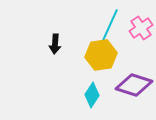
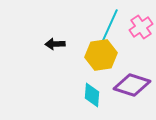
pink cross: moved 1 px up
black arrow: rotated 84 degrees clockwise
purple diamond: moved 2 px left
cyan diamond: rotated 30 degrees counterclockwise
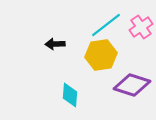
cyan line: moved 4 px left; rotated 28 degrees clockwise
cyan diamond: moved 22 px left
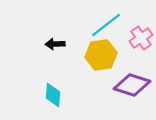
pink cross: moved 11 px down
cyan diamond: moved 17 px left
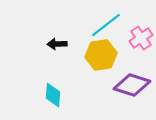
black arrow: moved 2 px right
